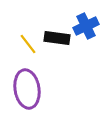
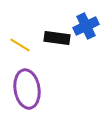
yellow line: moved 8 px left, 1 px down; rotated 20 degrees counterclockwise
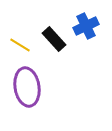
black rectangle: moved 3 px left, 1 px down; rotated 40 degrees clockwise
purple ellipse: moved 2 px up
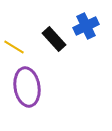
yellow line: moved 6 px left, 2 px down
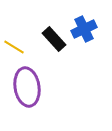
blue cross: moved 2 px left, 3 px down
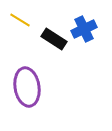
black rectangle: rotated 15 degrees counterclockwise
yellow line: moved 6 px right, 27 px up
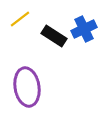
yellow line: moved 1 px up; rotated 70 degrees counterclockwise
black rectangle: moved 3 px up
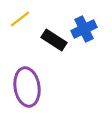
black rectangle: moved 4 px down
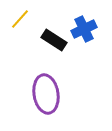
yellow line: rotated 10 degrees counterclockwise
purple ellipse: moved 19 px right, 7 px down
